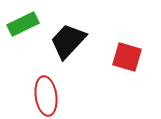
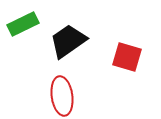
black trapezoid: rotated 12 degrees clockwise
red ellipse: moved 16 px right
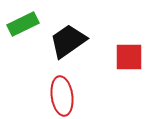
red square: moved 2 px right; rotated 16 degrees counterclockwise
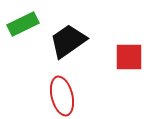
red ellipse: rotated 6 degrees counterclockwise
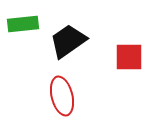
green rectangle: rotated 20 degrees clockwise
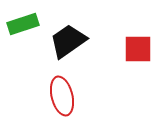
green rectangle: rotated 12 degrees counterclockwise
red square: moved 9 px right, 8 px up
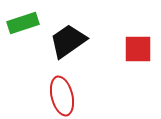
green rectangle: moved 1 px up
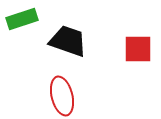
green rectangle: moved 1 px left, 4 px up
black trapezoid: rotated 54 degrees clockwise
